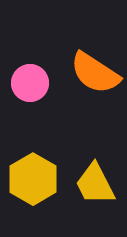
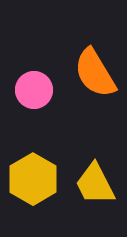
orange semicircle: rotated 26 degrees clockwise
pink circle: moved 4 px right, 7 px down
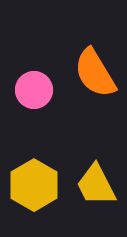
yellow hexagon: moved 1 px right, 6 px down
yellow trapezoid: moved 1 px right, 1 px down
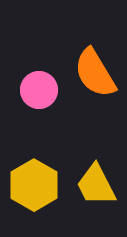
pink circle: moved 5 px right
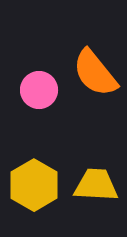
orange semicircle: rotated 8 degrees counterclockwise
yellow trapezoid: rotated 120 degrees clockwise
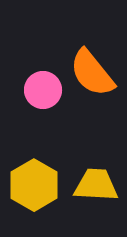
orange semicircle: moved 3 px left
pink circle: moved 4 px right
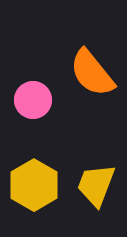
pink circle: moved 10 px left, 10 px down
yellow trapezoid: rotated 72 degrees counterclockwise
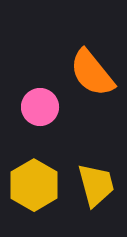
pink circle: moved 7 px right, 7 px down
yellow trapezoid: rotated 144 degrees clockwise
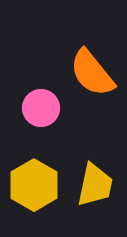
pink circle: moved 1 px right, 1 px down
yellow trapezoid: moved 1 px left; rotated 27 degrees clockwise
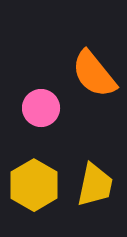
orange semicircle: moved 2 px right, 1 px down
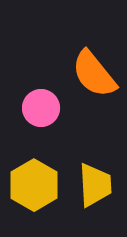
yellow trapezoid: rotated 15 degrees counterclockwise
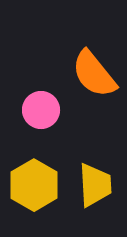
pink circle: moved 2 px down
